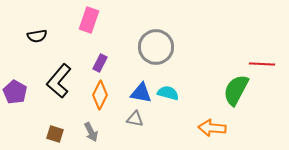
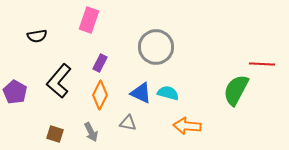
blue triangle: rotated 15 degrees clockwise
gray triangle: moved 7 px left, 4 px down
orange arrow: moved 25 px left, 2 px up
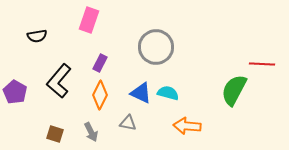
green semicircle: moved 2 px left
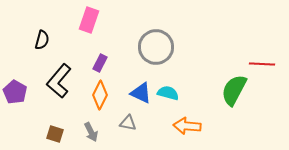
black semicircle: moved 5 px right, 4 px down; rotated 66 degrees counterclockwise
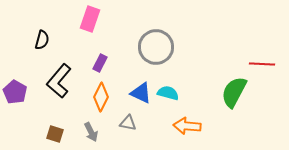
pink rectangle: moved 1 px right, 1 px up
green semicircle: moved 2 px down
orange diamond: moved 1 px right, 2 px down
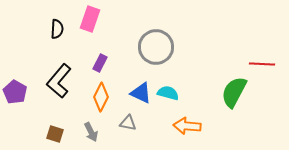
black semicircle: moved 15 px right, 11 px up; rotated 12 degrees counterclockwise
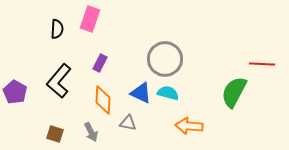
gray circle: moved 9 px right, 12 px down
orange diamond: moved 2 px right, 3 px down; rotated 24 degrees counterclockwise
orange arrow: moved 2 px right
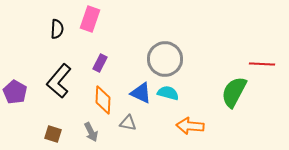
orange arrow: moved 1 px right
brown square: moved 2 px left
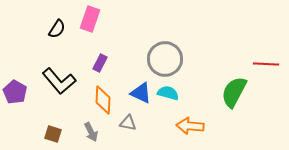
black semicircle: rotated 30 degrees clockwise
red line: moved 4 px right
black L-shape: rotated 80 degrees counterclockwise
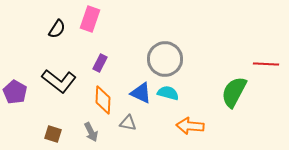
black L-shape: rotated 12 degrees counterclockwise
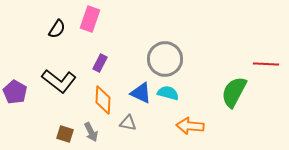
brown square: moved 12 px right
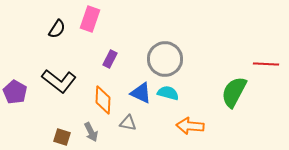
purple rectangle: moved 10 px right, 4 px up
brown square: moved 3 px left, 3 px down
